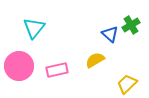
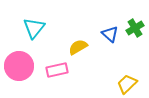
green cross: moved 4 px right, 3 px down
yellow semicircle: moved 17 px left, 13 px up
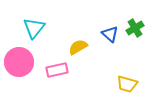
pink circle: moved 4 px up
yellow trapezoid: rotated 120 degrees counterclockwise
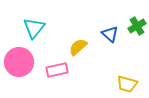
green cross: moved 2 px right, 2 px up
yellow semicircle: rotated 12 degrees counterclockwise
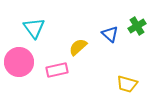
cyan triangle: rotated 15 degrees counterclockwise
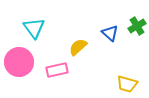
blue triangle: moved 1 px up
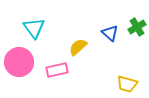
green cross: moved 1 px down
